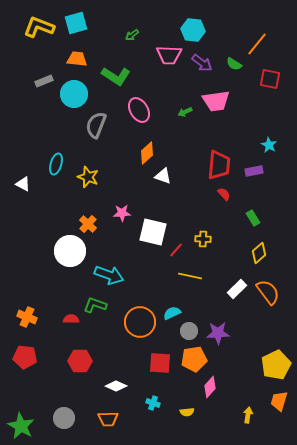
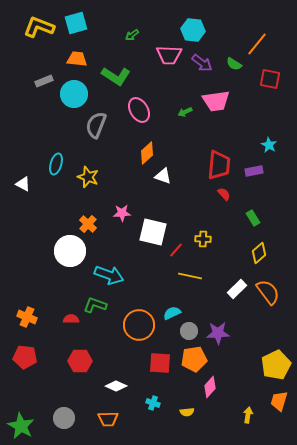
orange circle at (140, 322): moved 1 px left, 3 px down
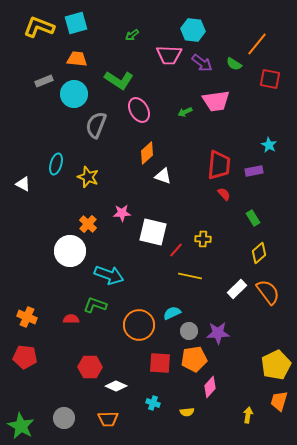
green L-shape at (116, 76): moved 3 px right, 4 px down
red hexagon at (80, 361): moved 10 px right, 6 px down
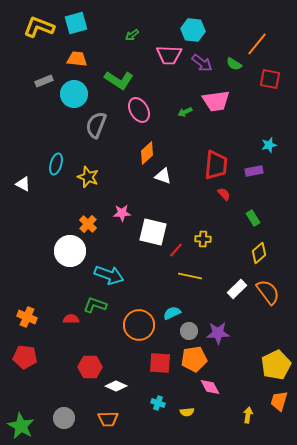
cyan star at (269, 145): rotated 28 degrees clockwise
red trapezoid at (219, 165): moved 3 px left
pink diamond at (210, 387): rotated 70 degrees counterclockwise
cyan cross at (153, 403): moved 5 px right
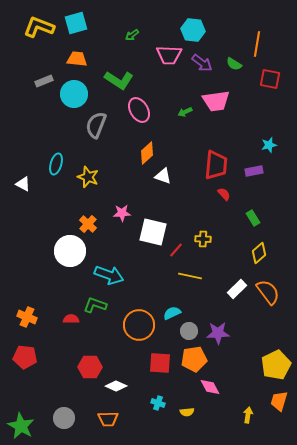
orange line at (257, 44): rotated 30 degrees counterclockwise
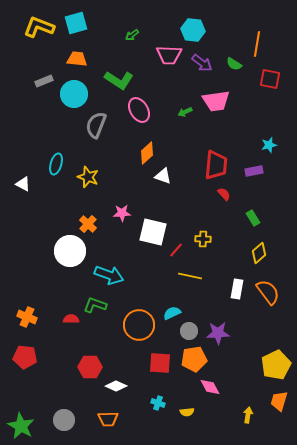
white rectangle at (237, 289): rotated 36 degrees counterclockwise
gray circle at (64, 418): moved 2 px down
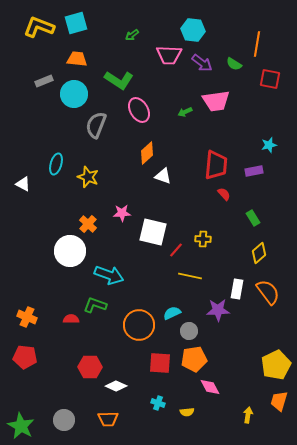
purple star at (218, 333): moved 23 px up
